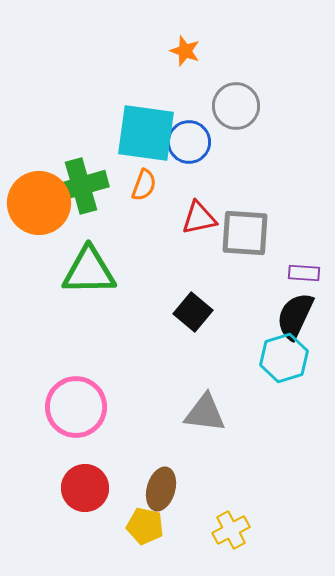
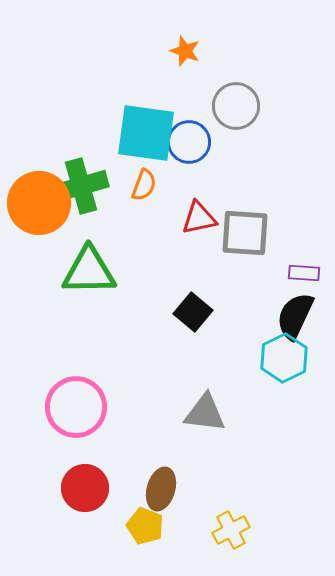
cyan hexagon: rotated 9 degrees counterclockwise
yellow pentagon: rotated 9 degrees clockwise
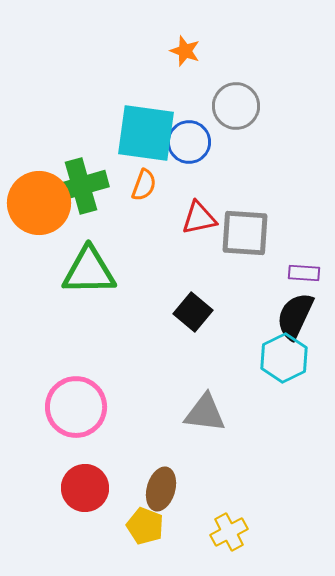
yellow cross: moved 2 px left, 2 px down
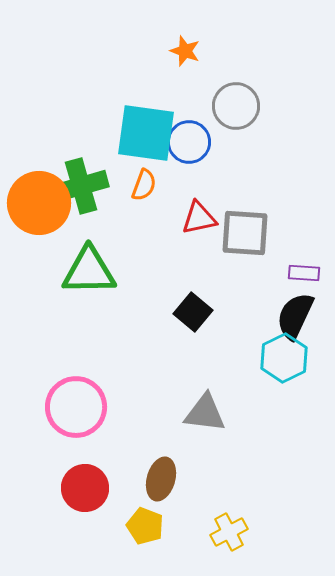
brown ellipse: moved 10 px up
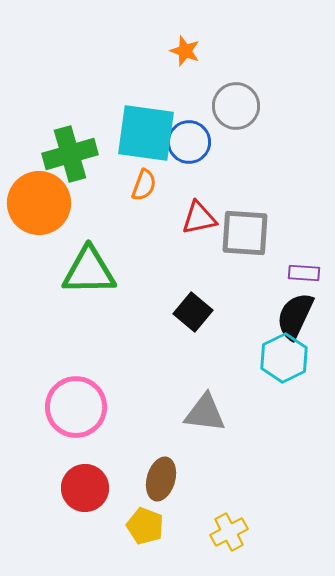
green cross: moved 11 px left, 32 px up
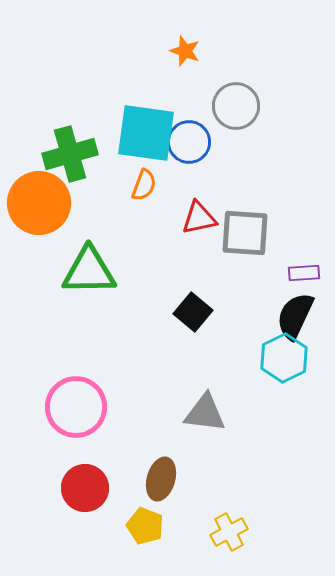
purple rectangle: rotated 8 degrees counterclockwise
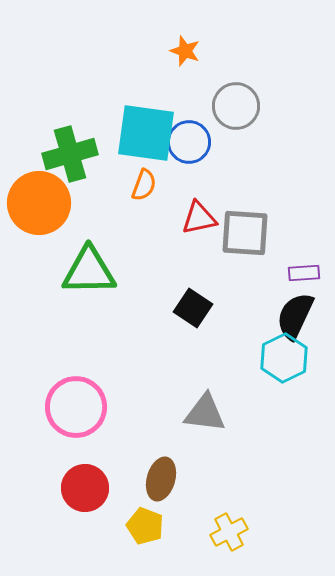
black square: moved 4 px up; rotated 6 degrees counterclockwise
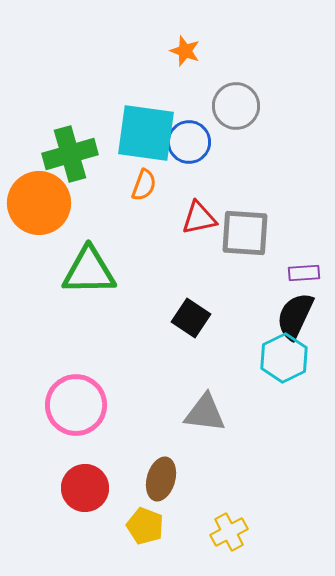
black square: moved 2 px left, 10 px down
pink circle: moved 2 px up
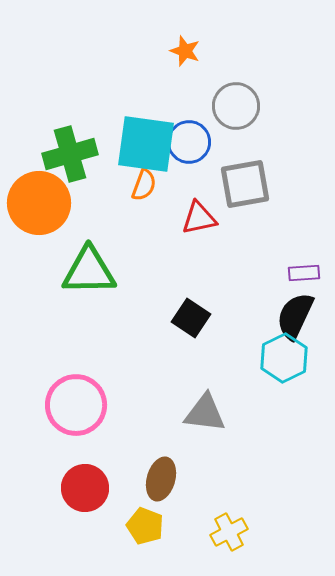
cyan square: moved 11 px down
gray square: moved 49 px up; rotated 14 degrees counterclockwise
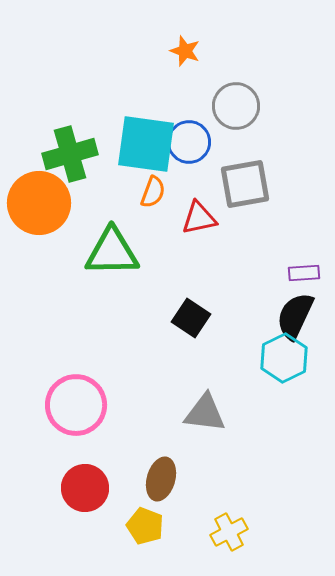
orange semicircle: moved 9 px right, 7 px down
green triangle: moved 23 px right, 19 px up
